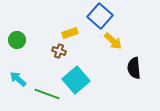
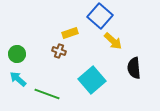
green circle: moved 14 px down
cyan square: moved 16 px right
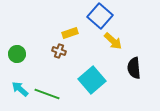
cyan arrow: moved 2 px right, 10 px down
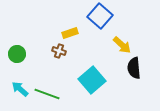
yellow arrow: moved 9 px right, 4 px down
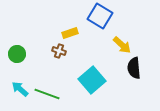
blue square: rotated 10 degrees counterclockwise
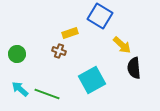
cyan square: rotated 12 degrees clockwise
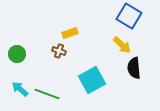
blue square: moved 29 px right
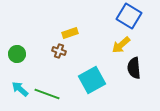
yellow arrow: moved 1 px left; rotated 96 degrees clockwise
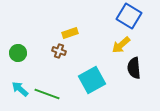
green circle: moved 1 px right, 1 px up
